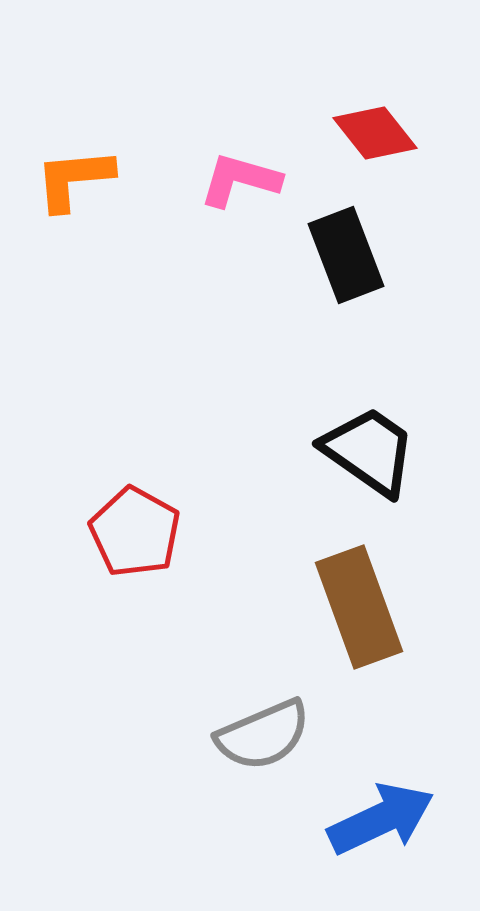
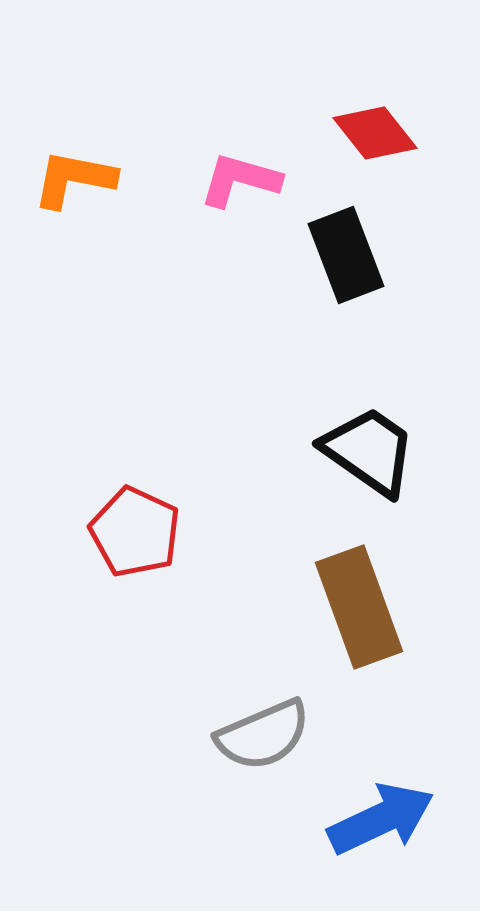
orange L-shape: rotated 16 degrees clockwise
red pentagon: rotated 4 degrees counterclockwise
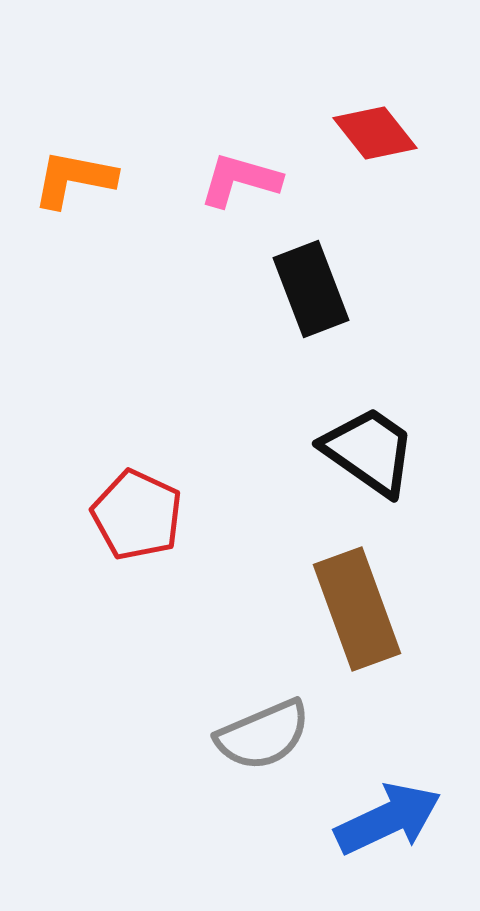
black rectangle: moved 35 px left, 34 px down
red pentagon: moved 2 px right, 17 px up
brown rectangle: moved 2 px left, 2 px down
blue arrow: moved 7 px right
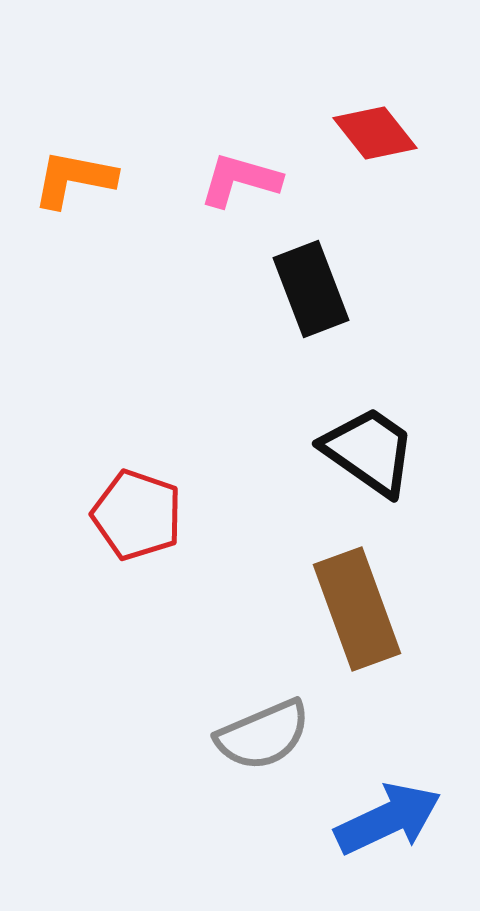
red pentagon: rotated 6 degrees counterclockwise
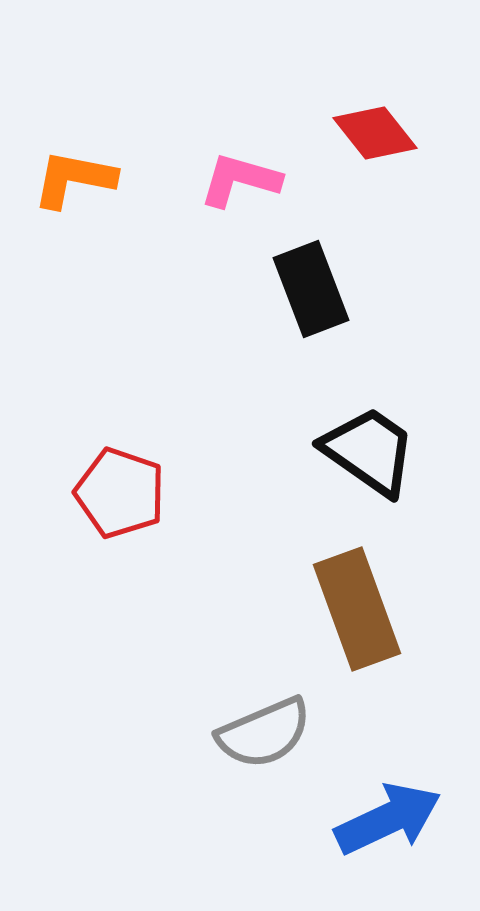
red pentagon: moved 17 px left, 22 px up
gray semicircle: moved 1 px right, 2 px up
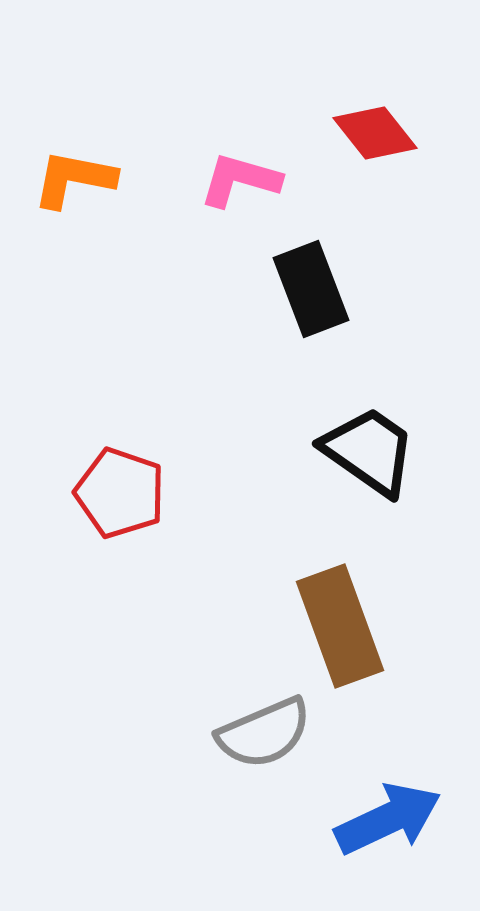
brown rectangle: moved 17 px left, 17 px down
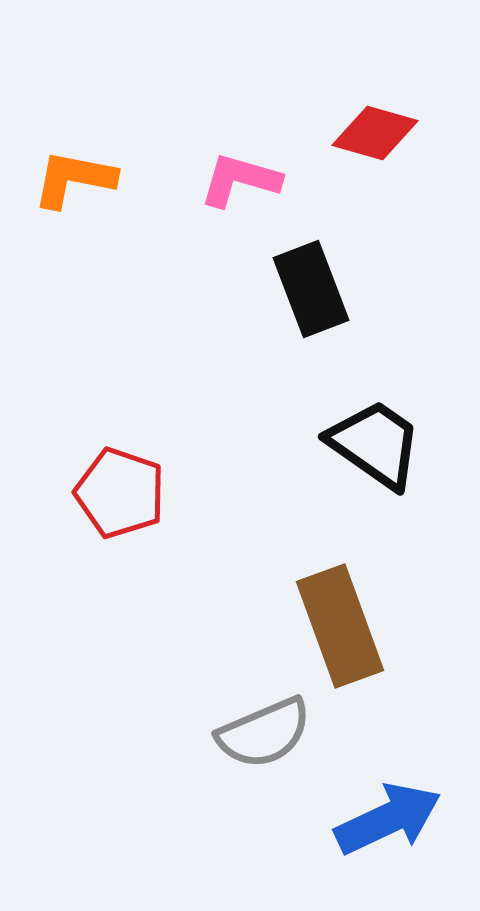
red diamond: rotated 36 degrees counterclockwise
black trapezoid: moved 6 px right, 7 px up
